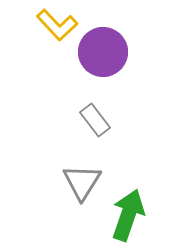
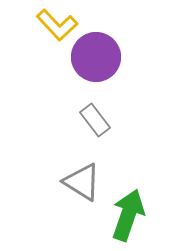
purple circle: moved 7 px left, 5 px down
gray triangle: rotated 30 degrees counterclockwise
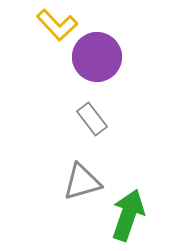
purple circle: moved 1 px right
gray rectangle: moved 3 px left, 1 px up
gray triangle: rotated 48 degrees counterclockwise
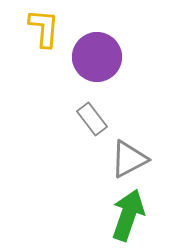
yellow L-shape: moved 13 px left, 3 px down; rotated 132 degrees counterclockwise
gray triangle: moved 47 px right, 23 px up; rotated 12 degrees counterclockwise
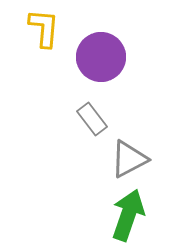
purple circle: moved 4 px right
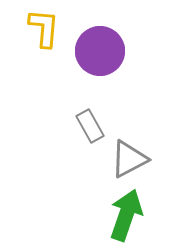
purple circle: moved 1 px left, 6 px up
gray rectangle: moved 2 px left, 7 px down; rotated 8 degrees clockwise
green arrow: moved 2 px left
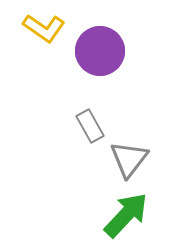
yellow L-shape: rotated 120 degrees clockwise
gray triangle: rotated 24 degrees counterclockwise
green arrow: rotated 24 degrees clockwise
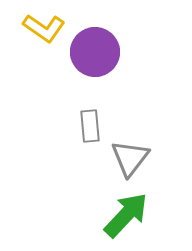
purple circle: moved 5 px left, 1 px down
gray rectangle: rotated 24 degrees clockwise
gray triangle: moved 1 px right, 1 px up
